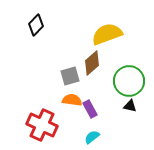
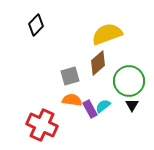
brown diamond: moved 6 px right
black triangle: moved 2 px right, 1 px up; rotated 48 degrees clockwise
cyan semicircle: moved 11 px right, 31 px up
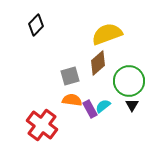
red cross: rotated 12 degrees clockwise
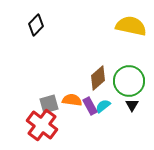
yellow semicircle: moved 24 px right, 8 px up; rotated 32 degrees clockwise
brown diamond: moved 15 px down
gray square: moved 21 px left, 28 px down
purple rectangle: moved 3 px up
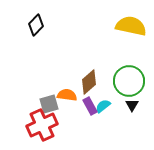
brown diamond: moved 9 px left, 4 px down
orange semicircle: moved 5 px left, 5 px up
red cross: rotated 28 degrees clockwise
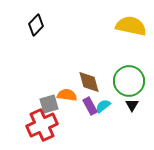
brown diamond: rotated 65 degrees counterclockwise
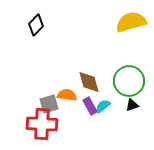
yellow semicircle: moved 4 px up; rotated 28 degrees counterclockwise
black triangle: rotated 40 degrees clockwise
red cross: moved 1 px up; rotated 28 degrees clockwise
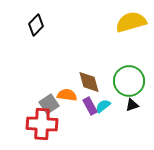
gray square: rotated 18 degrees counterclockwise
